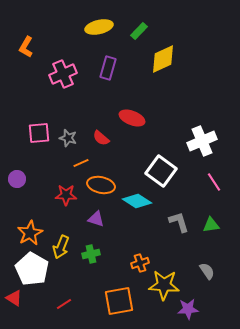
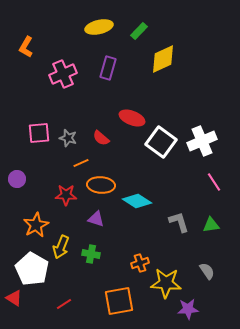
white square: moved 29 px up
orange ellipse: rotated 8 degrees counterclockwise
orange star: moved 6 px right, 8 px up
green cross: rotated 24 degrees clockwise
yellow star: moved 2 px right, 2 px up
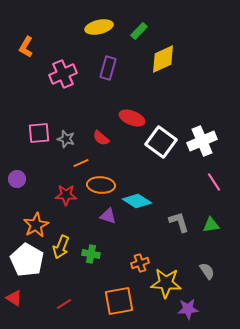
gray star: moved 2 px left, 1 px down
purple triangle: moved 12 px right, 3 px up
white pentagon: moved 5 px left, 9 px up
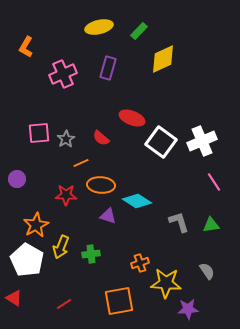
gray star: rotated 24 degrees clockwise
green cross: rotated 18 degrees counterclockwise
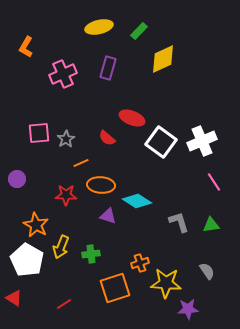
red semicircle: moved 6 px right
orange star: rotated 15 degrees counterclockwise
orange square: moved 4 px left, 13 px up; rotated 8 degrees counterclockwise
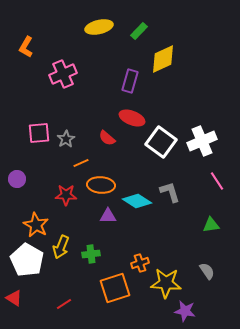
purple rectangle: moved 22 px right, 13 px down
pink line: moved 3 px right, 1 px up
purple triangle: rotated 18 degrees counterclockwise
gray L-shape: moved 9 px left, 30 px up
purple star: moved 3 px left, 2 px down; rotated 15 degrees clockwise
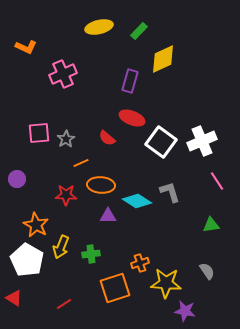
orange L-shape: rotated 95 degrees counterclockwise
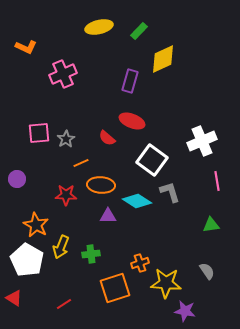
red ellipse: moved 3 px down
white square: moved 9 px left, 18 px down
pink line: rotated 24 degrees clockwise
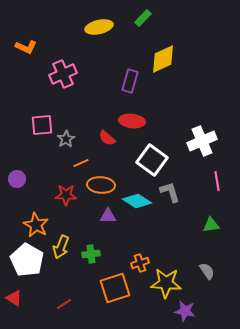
green rectangle: moved 4 px right, 13 px up
red ellipse: rotated 15 degrees counterclockwise
pink square: moved 3 px right, 8 px up
